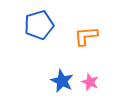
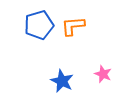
orange L-shape: moved 13 px left, 10 px up
pink star: moved 13 px right, 8 px up
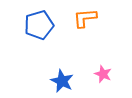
orange L-shape: moved 12 px right, 8 px up
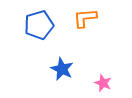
pink star: moved 9 px down
blue star: moved 12 px up
